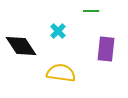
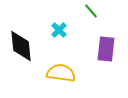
green line: rotated 49 degrees clockwise
cyan cross: moved 1 px right, 1 px up
black diamond: rotated 28 degrees clockwise
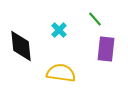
green line: moved 4 px right, 8 px down
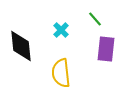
cyan cross: moved 2 px right
yellow semicircle: rotated 104 degrees counterclockwise
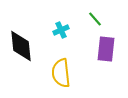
cyan cross: rotated 21 degrees clockwise
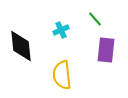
purple rectangle: moved 1 px down
yellow semicircle: moved 1 px right, 2 px down
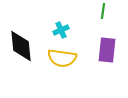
green line: moved 8 px right, 8 px up; rotated 49 degrees clockwise
purple rectangle: moved 1 px right
yellow semicircle: moved 17 px up; rotated 76 degrees counterclockwise
